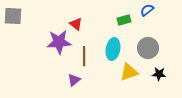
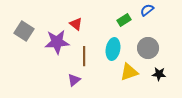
gray square: moved 11 px right, 15 px down; rotated 30 degrees clockwise
green rectangle: rotated 16 degrees counterclockwise
purple star: moved 2 px left
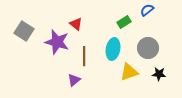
green rectangle: moved 2 px down
purple star: rotated 20 degrees clockwise
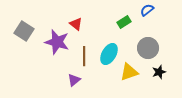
cyan ellipse: moved 4 px left, 5 px down; rotated 20 degrees clockwise
black star: moved 2 px up; rotated 24 degrees counterclockwise
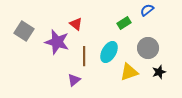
green rectangle: moved 1 px down
cyan ellipse: moved 2 px up
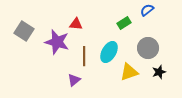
red triangle: rotated 32 degrees counterclockwise
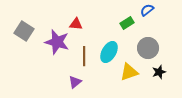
green rectangle: moved 3 px right
purple triangle: moved 1 px right, 2 px down
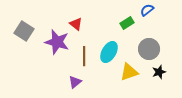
red triangle: rotated 32 degrees clockwise
gray circle: moved 1 px right, 1 px down
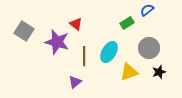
gray circle: moved 1 px up
